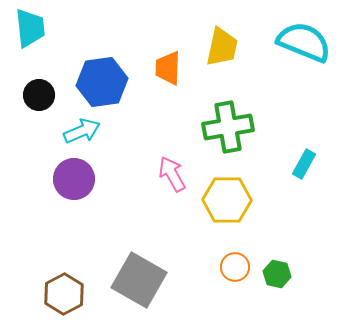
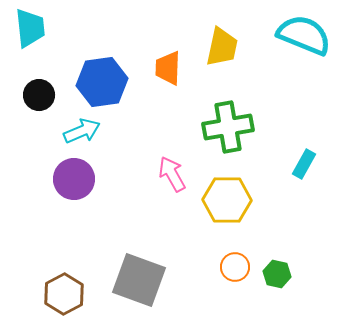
cyan semicircle: moved 7 px up
gray square: rotated 10 degrees counterclockwise
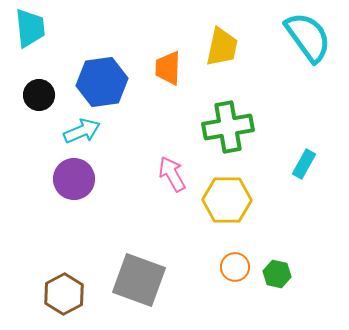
cyan semicircle: moved 4 px right, 2 px down; rotated 32 degrees clockwise
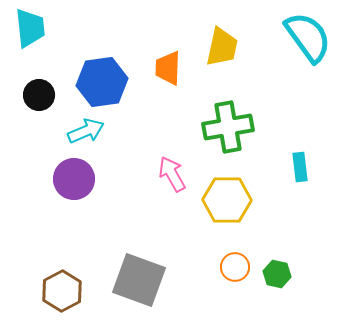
cyan arrow: moved 4 px right
cyan rectangle: moved 4 px left, 3 px down; rotated 36 degrees counterclockwise
brown hexagon: moved 2 px left, 3 px up
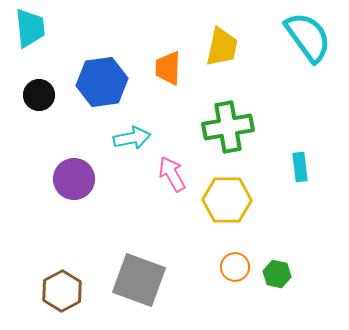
cyan arrow: moved 46 px right, 7 px down; rotated 12 degrees clockwise
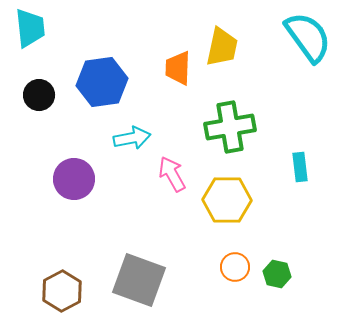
orange trapezoid: moved 10 px right
green cross: moved 2 px right
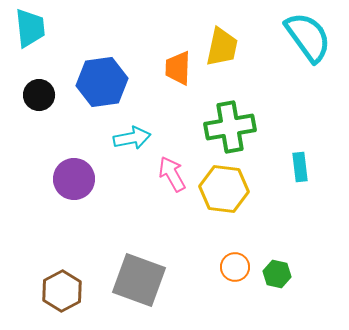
yellow hexagon: moved 3 px left, 11 px up; rotated 6 degrees clockwise
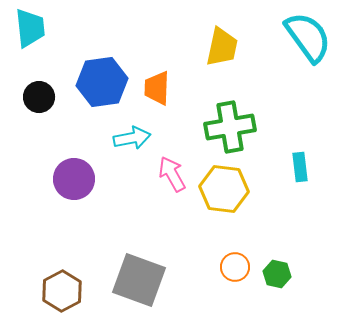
orange trapezoid: moved 21 px left, 20 px down
black circle: moved 2 px down
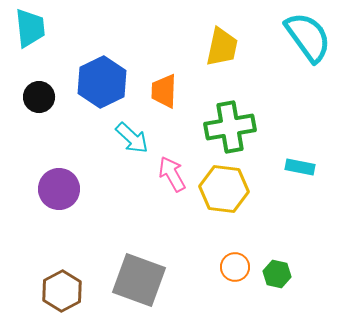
blue hexagon: rotated 18 degrees counterclockwise
orange trapezoid: moved 7 px right, 3 px down
cyan arrow: rotated 54 degrees clockwise
cyan rectangle: rotated 72 degrees counterclockwise
purple circle: moved 15 px left, 10 px down
